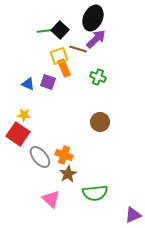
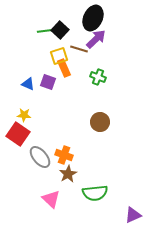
brown line: moved 1 px right
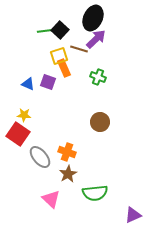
orange cross: moved 3 px right, 3 px up
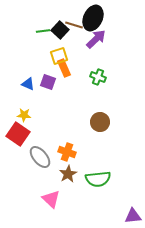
green line: moved 1 px left
brown line: moved 5 px left, 24 px up
green semicircle: moved 3 px right, 14 px up
purple triangle: moved 1 px down; rotated 18 degrees clockwise
